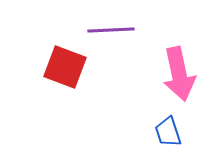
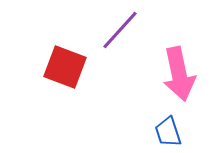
purple line: moved 9 px right; rotated 45 degrees counterclockwise
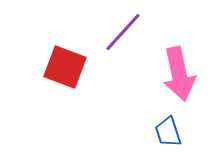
purple line: moved 3 px right, 2 px down
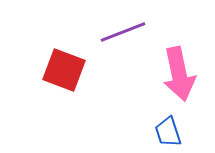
purple line: rotated 27 degrees clockwise
red square: moved 1 px left, 3 px down
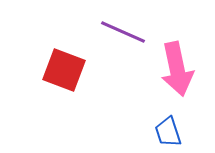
purple line: rotated 45 degrees clockwise
pink arrow: moved 2 px left, 5 px up
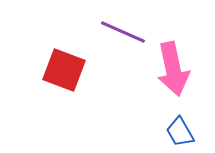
pink arrow: moved 4 px left
blue trapezoid: moved 12 px right; rotated 12 degrees counterclockwise
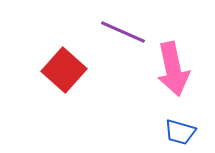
red square: rotated 21 degrees clockwise
blue trapezoid: rotated 44 degrees counterclockwise
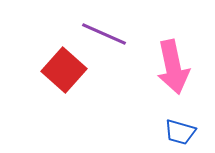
purple line: moved 19 px left, 2 px down
pink arrow: moved 2 px up
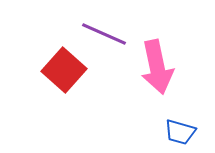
pink arrow: moved 16 px left
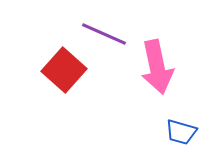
blue trapezoid: moved 1 px right
